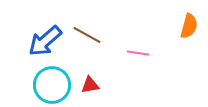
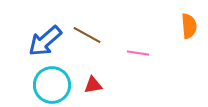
orange semicircle: rotated 20 degrees counterclockwise
red triangle: moved 3 px right
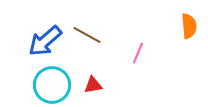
pink line: rotated 75 degrees counterclockwise
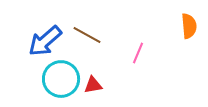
cyan circle: moved 9 px right, 6 px up
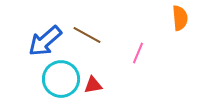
orange semicircle: moved 9 px left, 8 px up
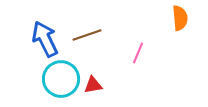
brown line: rotated 48 degrees counterclockwise
blue arrow: moved 2 px up; rotated 105 degrees clockwise
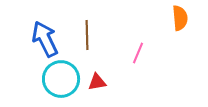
brown line: rotated 72 degrees counterclockwise
red triangle: moved 4 px right, 3 px up
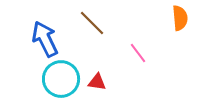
brown line: moved 5 px right, 12 px up; rotated 44 degrees counterclockwise
pink line: rotated 60 degrees counterclockwise
red triangle: rotated 18 degrees clockwise
